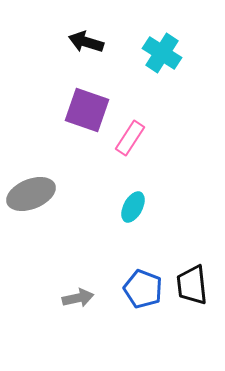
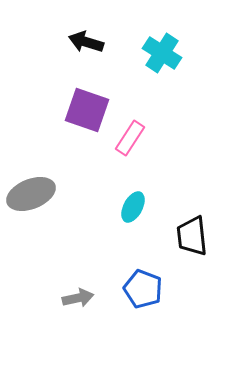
black trapezoid: moved 49 px up
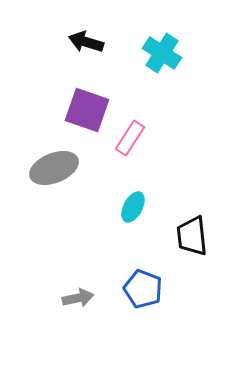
gray ellipse: moved 23 px right, 26 px up
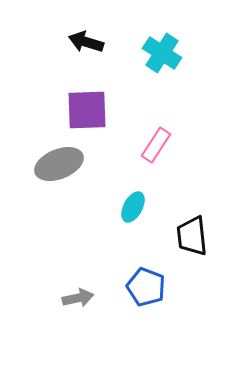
purple square: rotated 21 degrees counterclockwise
pink rectangle: moved 26 px right, 7 px down
gray ellipse: moved 5 px right, 4 px up
blue pentagon: moved 3 px right, 2 px up
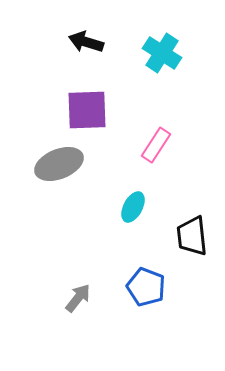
gray arrow: rotated 40 degrees counterclockwise
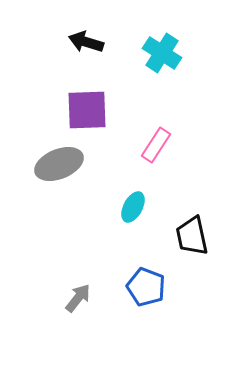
black trapezoid: rotated 6 degrees counterclockwise
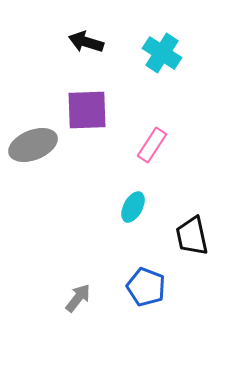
pink rectangle: moved 4 px left
gray ellipse: moved 26 px left, 19 px up
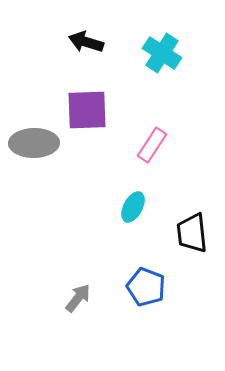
gray ellipse: moved 1 px right, 2 px up; rotated 21 degrees clockwise
black trapezoid: moved 3 px up; rotated 6 degrees clockwise
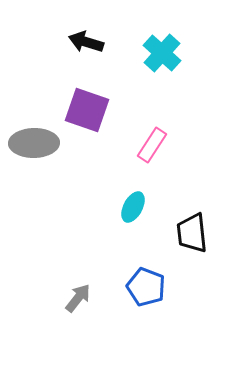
cyan cross: rotated 9 degrees clockwise
purple square: rotated 21 degrees clockwise
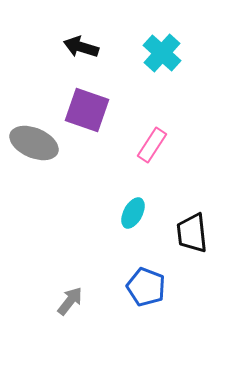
black arrow: moved 5 px left, 5 px down
gray ellipse: rotated 24 degrees clockwise
cyan ellipse: moved 6 px down
gray arrow: moved 8 px left, 3 px down
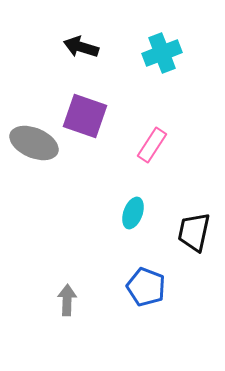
cyan cross: rotated 27 degrees clockwise
purple square: moved 2 px left, 6 px down
cyan ellipse: rotated 8 degrees counterclockwise
black trapezoid: moved 2 px right, 1 px up; rotated 18 degrees clockwise
gray arrow: moved 3 px left, 1 px up; rotated 36 degrees counterclockwise
